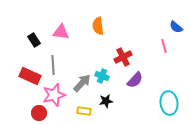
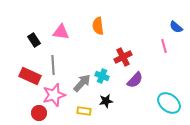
cyan ellipse: rotated 45 degrees counterclockwise
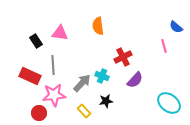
pink triangle: moved 1 px left, 1 px down
black rectangle: moved 2 px right, 1 px down
pink star: rotated 10 degrees clockwise
yellow rectangle: rotated 40 degrees clockwise
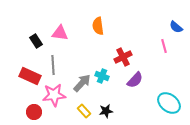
black star: moved 10 px down
red circle: moved 5 px left, 1 px up
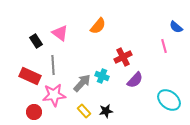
orange semicircle: rotated 132 degrees counterclockwise
pink triangle: rotated 30 degrees clockwise
cyan ellipse: moved 3 px up
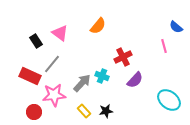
gray line: moved 1 px left, 1 px up; rotated 42 degrees clockwise
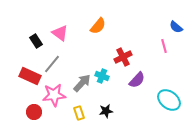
purple semicircle: moved 2 px right
yellow rectangle: moved 5 px left, 2 px down; rotated 24 degrees clockwise
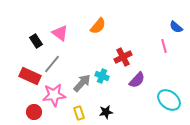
black star: moved 1 px down
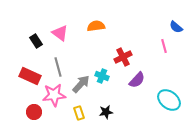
orange semicircle: moved 2 px left; rotated 138 degrees counterclockwise
gray line: moved 6 px right, 3 px down; rotated 54 degrees counterclockwise
gray arrow: moved 1 px left, 1 px down
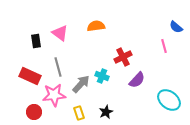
black rectangle: rotated 24 degrees clockwise
black star: rotated 16 degrees counterclockwise
